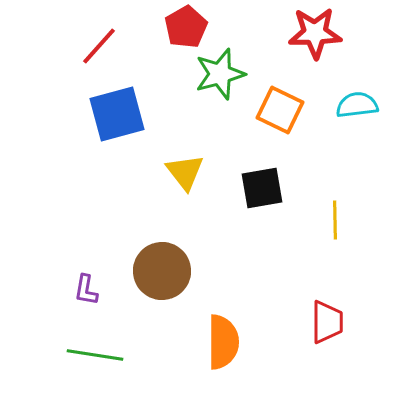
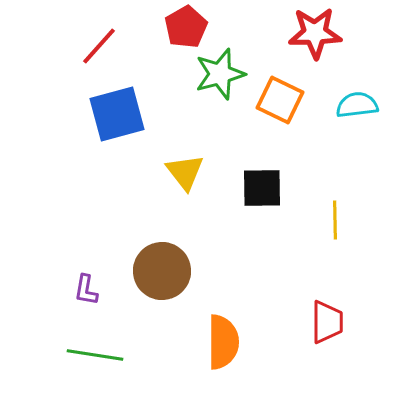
orange square: moved 10 px up
black square: rotated 9 degrees clockwise
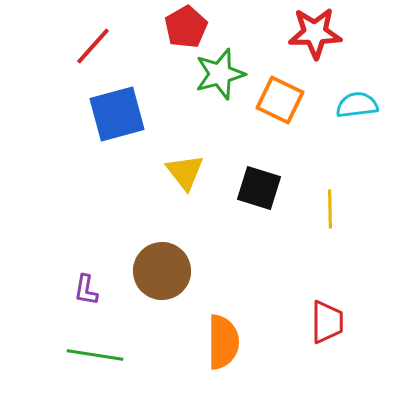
red line: moved 6 px left
black square: moved 3 px left; rotated 18 degrees clockwise
yellow line: moved 5 px left, 11 px up
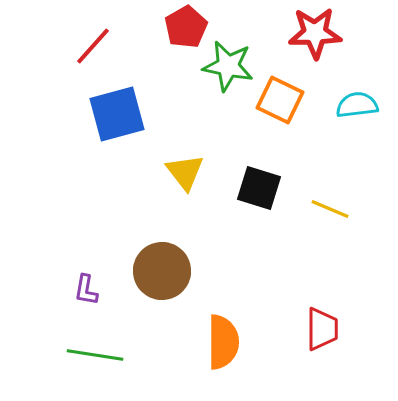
green star: moved 8 px right, 8 px up; rotated 27 degrees clockwise
yellow line: rotated 66 degrees counterclockwise
red trapezoid: moved 5 px left, 7 px down
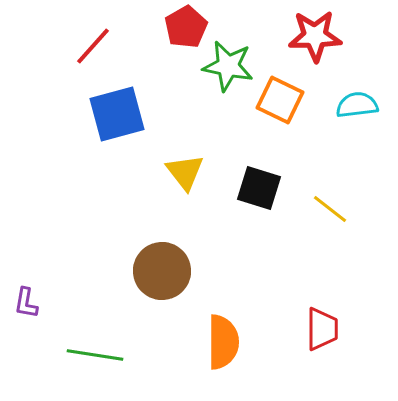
red star: moved 3 px down
yellow line: rotated 15 degrees clockwise
purple L-shape: moved 60 px left, 13 px down
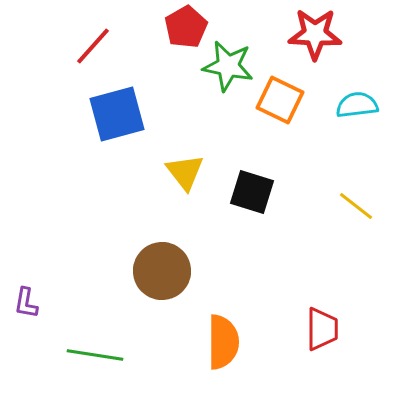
red star: moved 2 px up; rotated 4 degrees clockwise
black square: moved 7 px left, 4 px down
yellow line: moved 26 px right, 3 px up
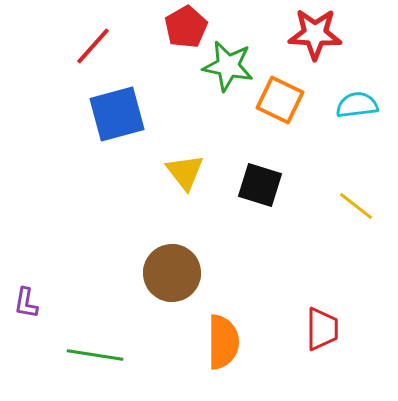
black square: moved 8 px right, 7 px up
brown circle: moved 10 px right, 2 px down
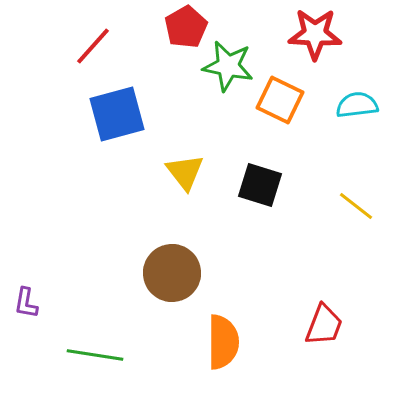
red trapezoid: moved 2 px right, 4 px up; rotated 21 degrees clockwise
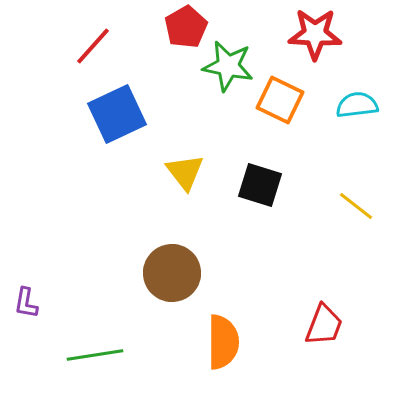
blue square: rotated 10 degrees counterclockwise
green line: rotated 18 degrees counterclockwise
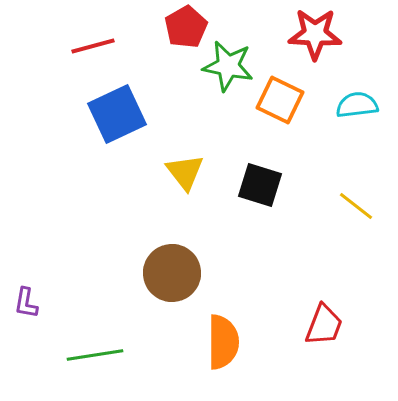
red line: rotated 33 degrees clockwise
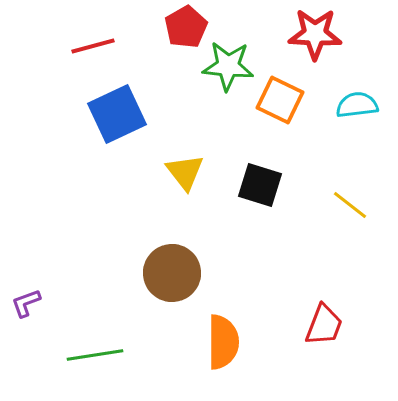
green star: rotated 6 degrees counterclockwise
yellow line: moved 6 px left, 1 px up
purple L-shape: rotated 60 degrees clockwise
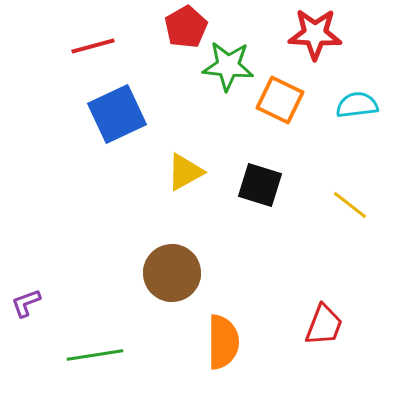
yellow triangle: rotated 39 degrees clockwise
